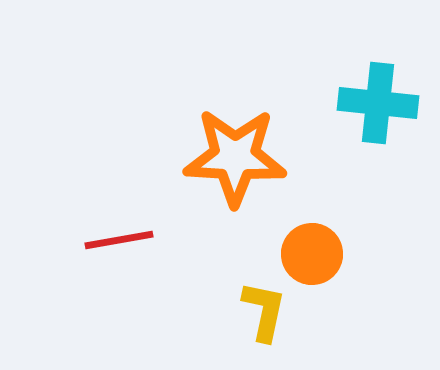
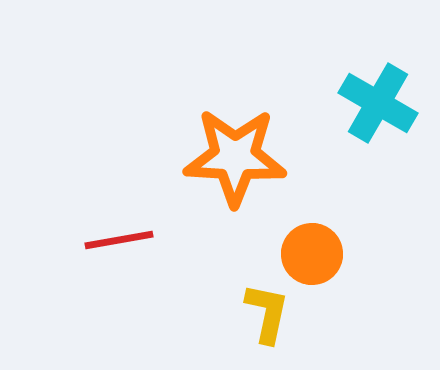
cyan cross: rotated 24 degrees clockwise
yellow L-shape: moved 3 px right, 2 px down
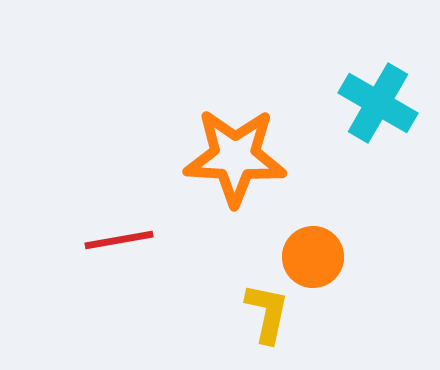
orange circle: moved 1 px right, 3 px down
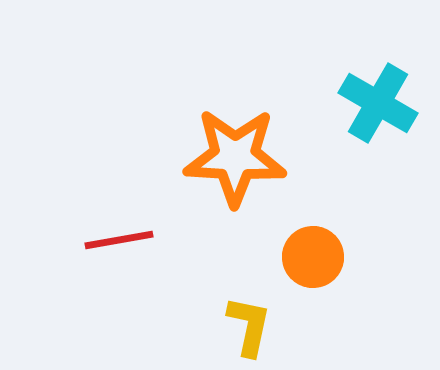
yellow L-shape: moved 18 px left, 13 px down
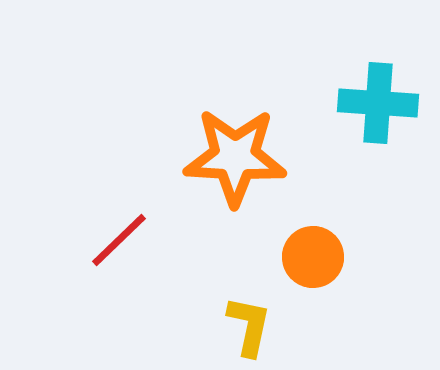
cyan cross: rotated 26 degrees counterclockwise
red line: rotated 34 degrees counterclockwise
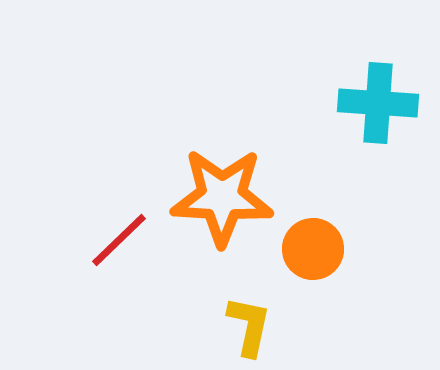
orange star: moved 13 px left, 40 px down
orange circle: moved 8 px up
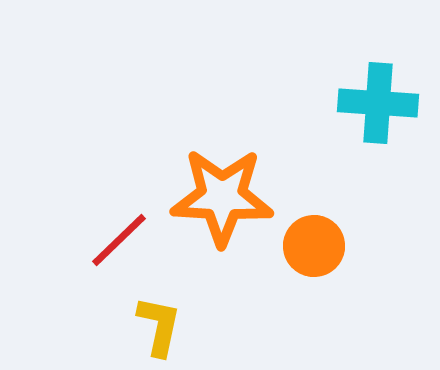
orange circle: moved 1 px right, 3 px up
yellow L-shape: moved 90 px left
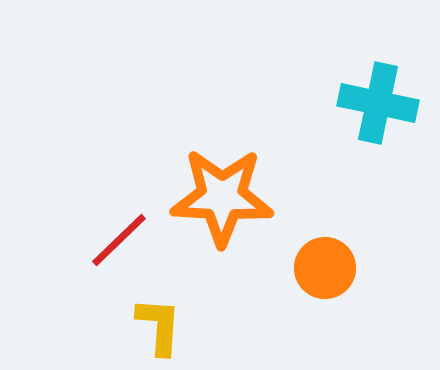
cyan cross: rotated 8 degrees clockwise
orange circle: moved 11 px right, 22 px down
yellow L-shape: rotated 8 degrees counterclockwise
